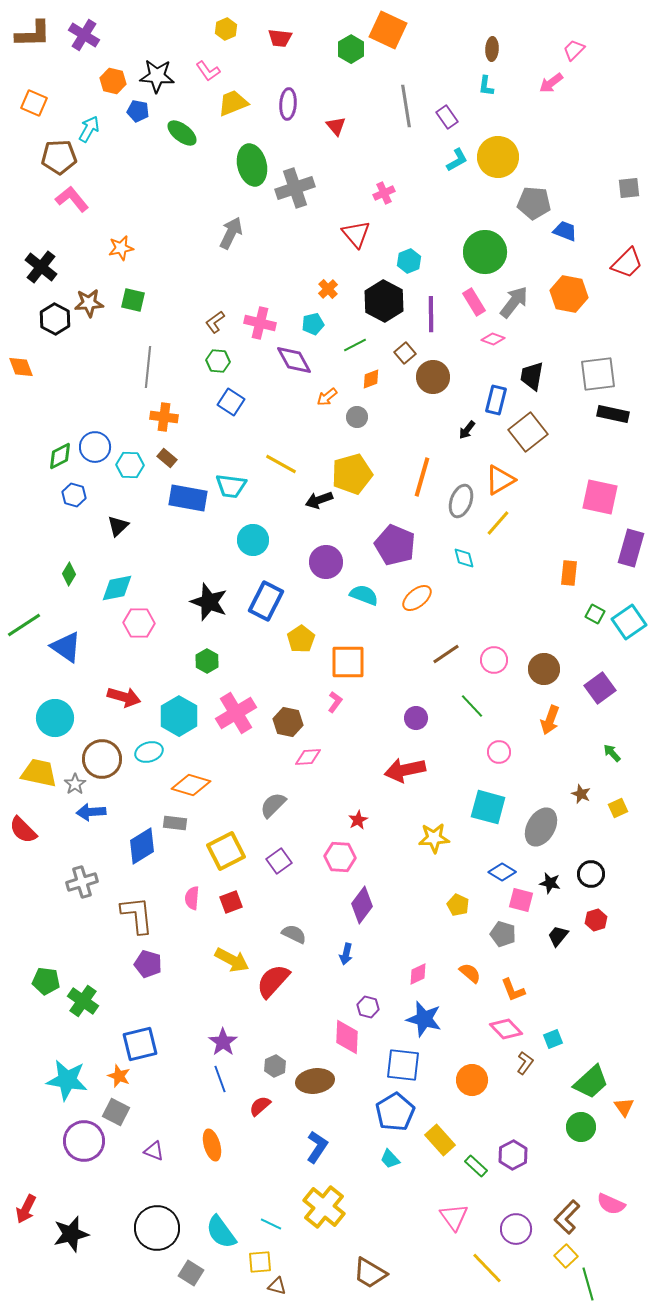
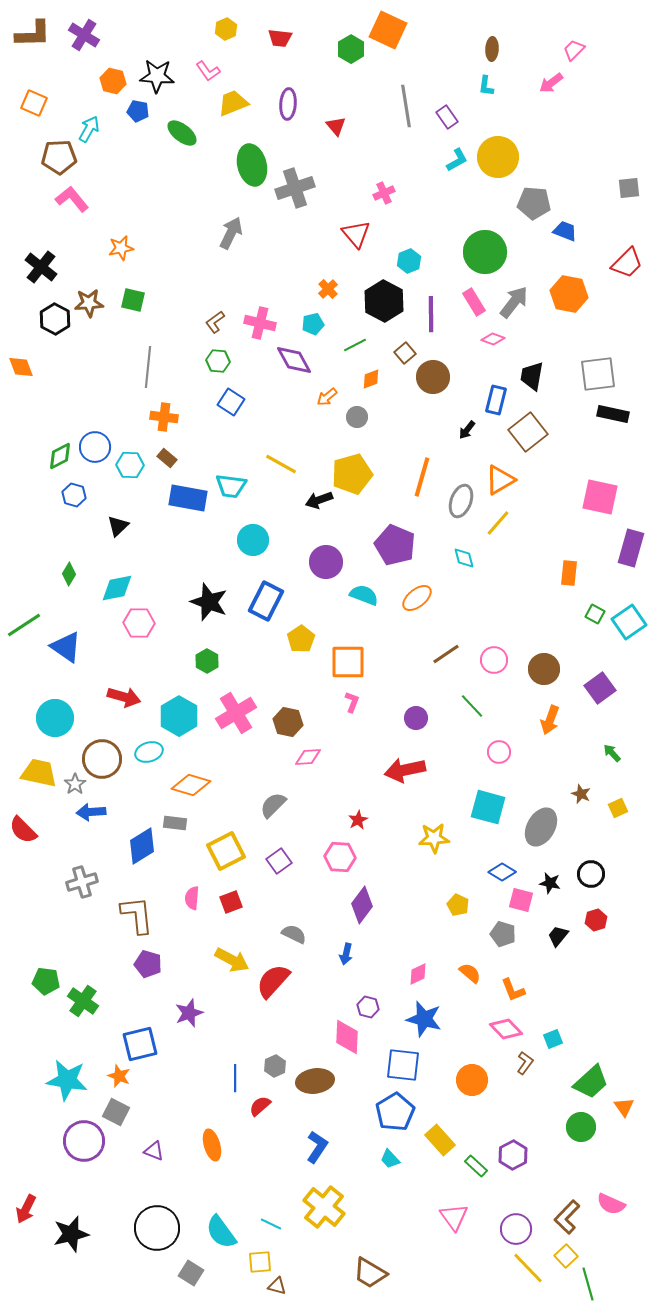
pink L-shape at (335, 702): moved 17 px right; rotated 15 degrees counterclockwise
purple star at (223, 1042): moved 34 px left, 29 px up; rotated 16 degrees clockwise
blue line at (220, 1079): moved 15 px right, 1 px up; rotated 20 degrees clockwise
yellow line at (487, 1268): moved 41 px right
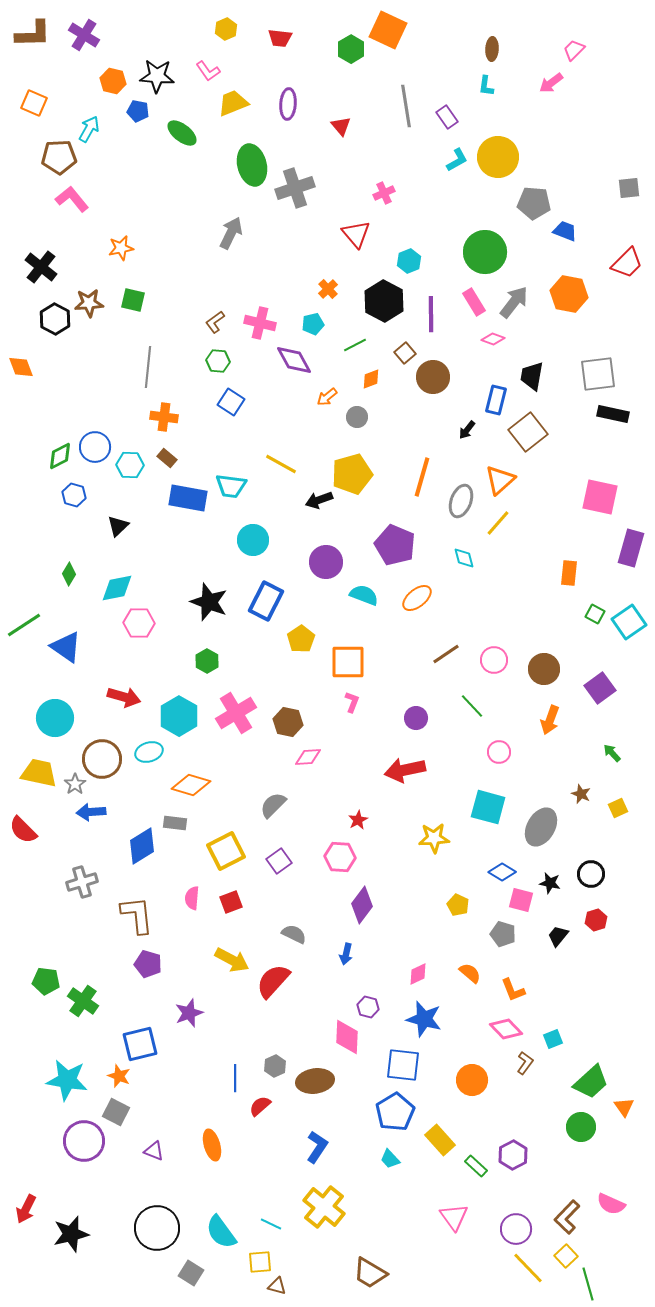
red triangle at (336, 126): moved 5 px right
orange triangle at (500, 480): rotated 12 degrees counterclockwise
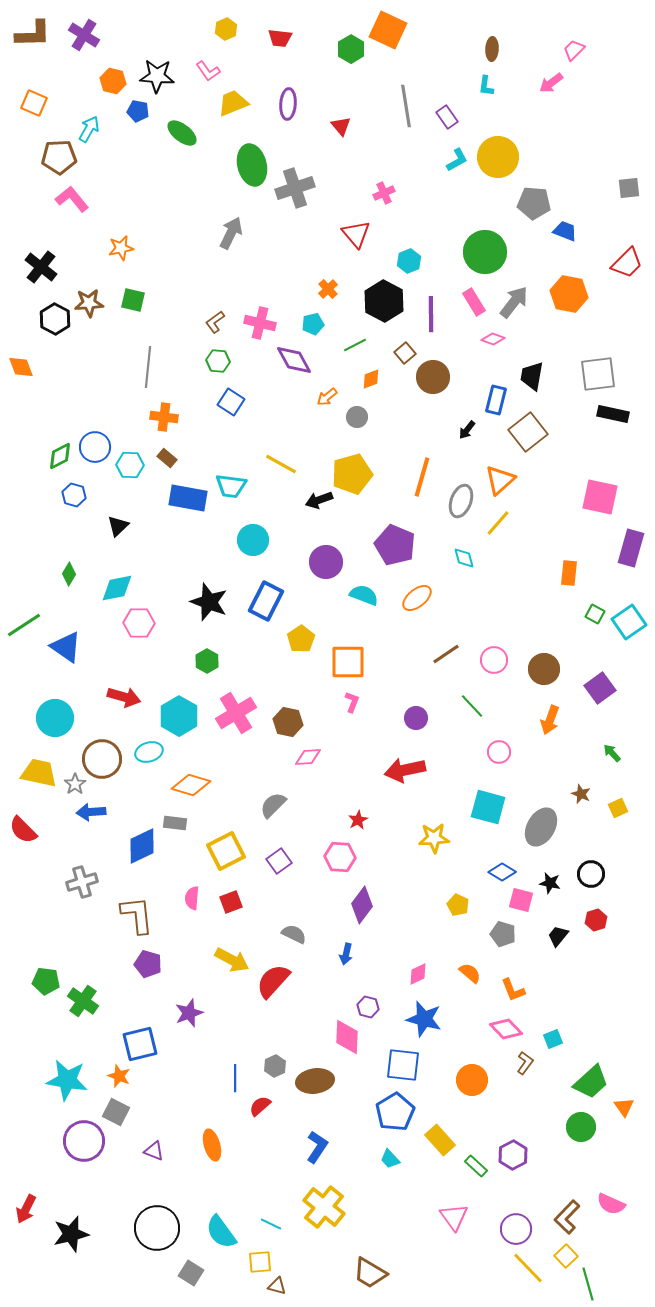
blue diamond at (142, 846): rotated 6 degrees clockwise
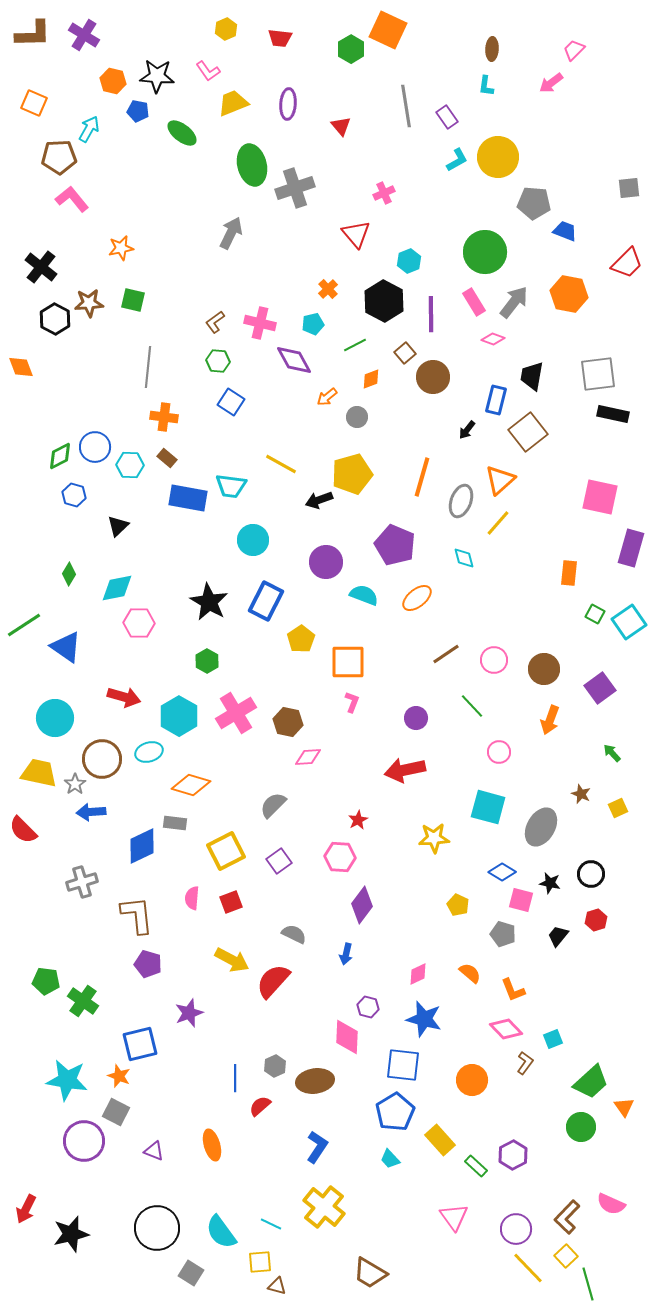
black star at (209, 602): rotated 9 degrees clockwise
